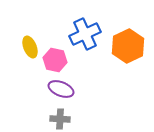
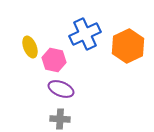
pink hexagon: moved 1 px left
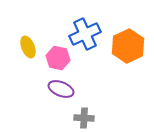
yellow ellipse: moved 2 px left
pink hexagon: moved 4 px right, 2 px up
gray cross: moved 24 px right, 1 px up
